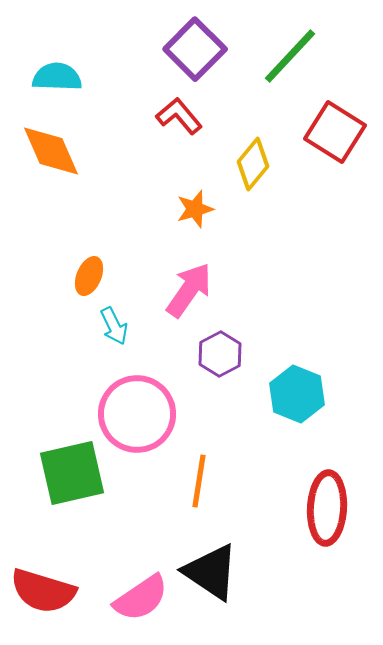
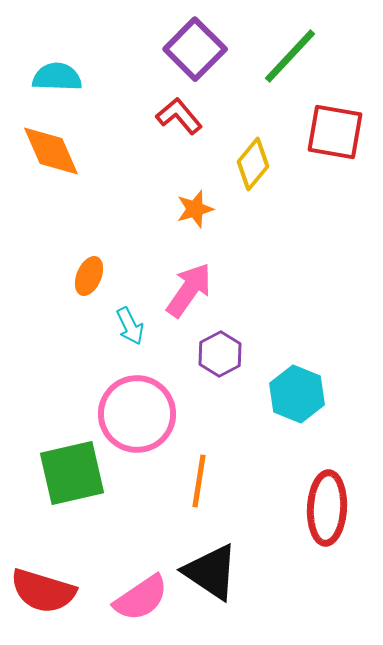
red square: rotated 22 degrees counterclockwise
cyan arrow: moved 16 px right
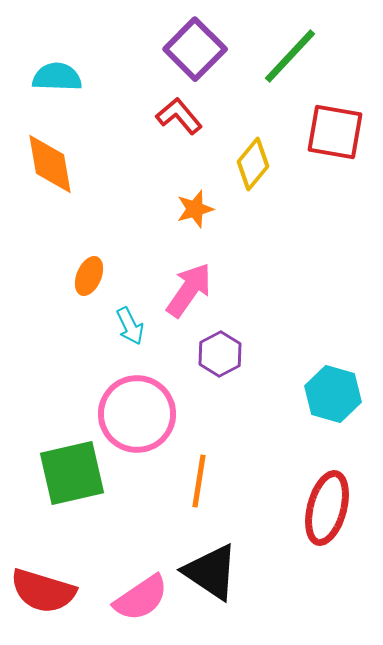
orange diamond: moved 1 px left, 13 px down; rotated 14 degrees clockwise
cyan hexagon: moved 36 px right; rotated 6 degrees counterclockwise
red ellipse: rotated 12 degrees clockwise
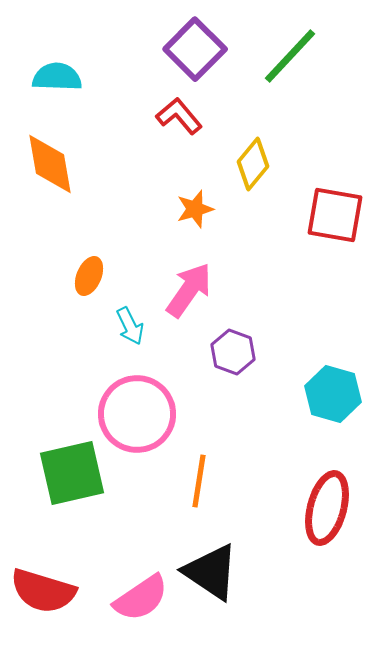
red square: moved 83 px down
purple hexagon: moved 13 px right, 2 px up; rotated 12 degrees counterclockwise
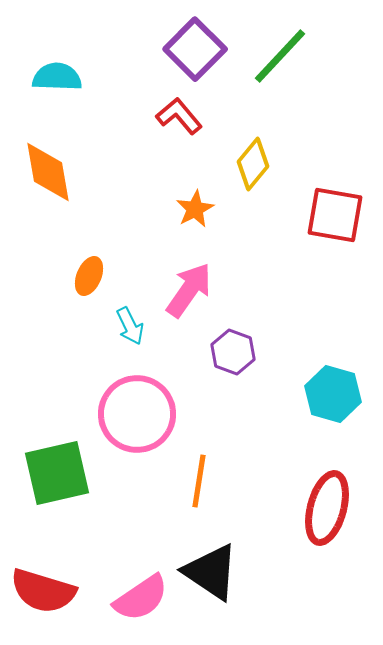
green line: moved 10 px left
orange diamond: moved 2 px left, 8 px down
orange star: rotated 12 degrees counterclockwise
green square: moved 15 px left
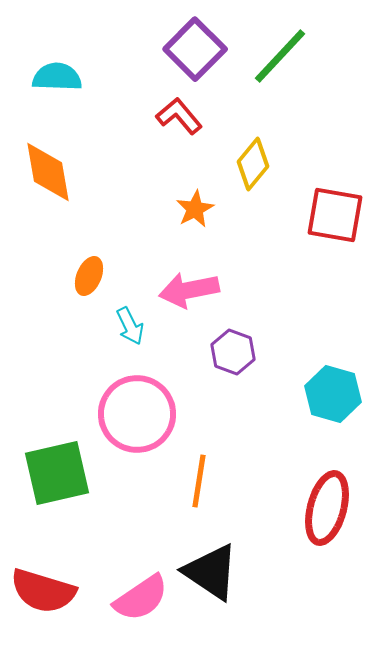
pink arrow: rotated 136 degrees counterclockwise
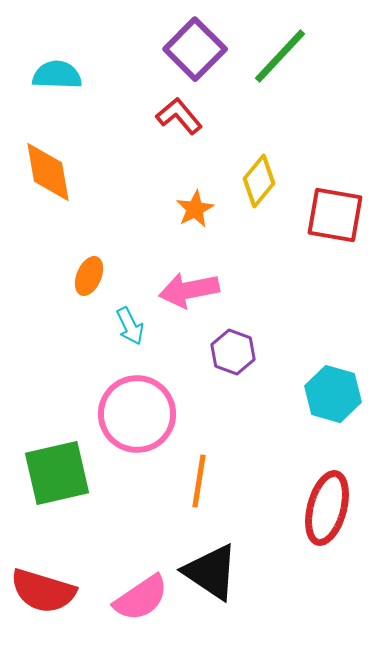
cyan semicircle: moved 2 px up
yellow diamond: moved 6 px right, 17 px down
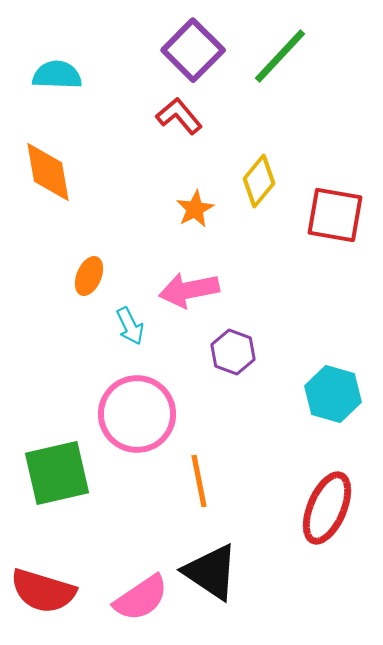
purple square: moved 2 px left, 1 px down
orange line: rotated 20 degrees counterclockwise
red ellipse: rotated 8 degrees clockwise
